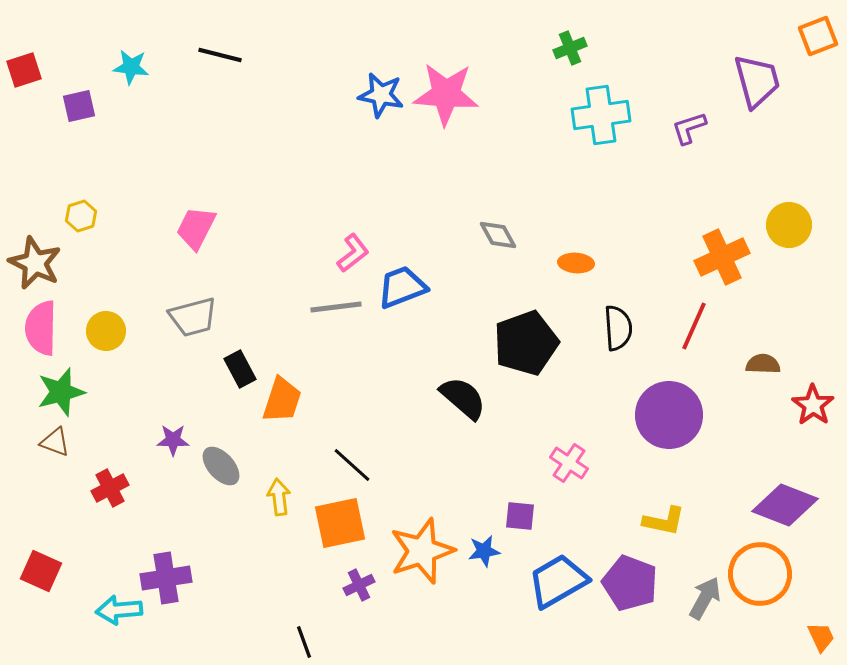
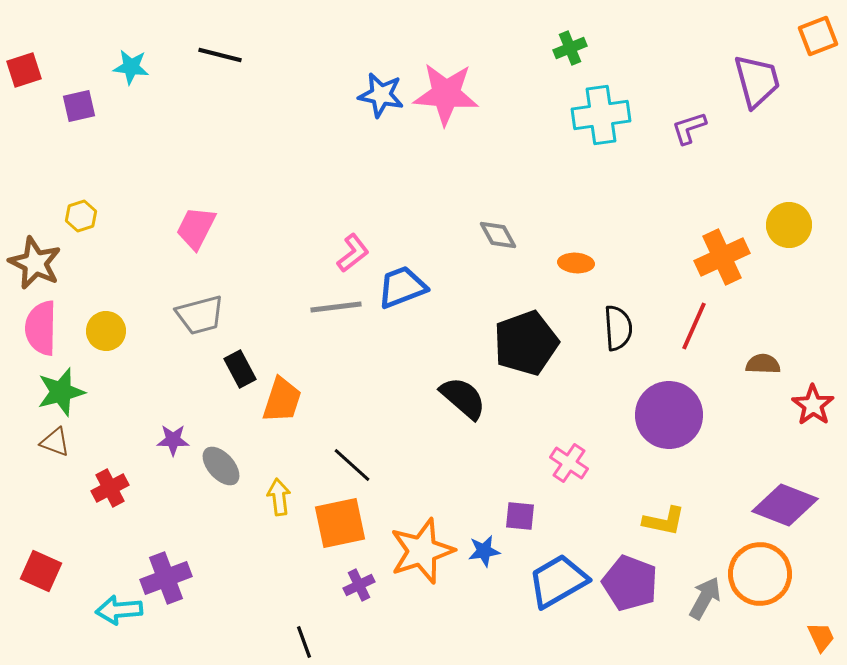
gray trapezoid at (193, 317): moved 7 px right, 2 px up
purple cross at (166, 578): rotated 12 degrees counterclockwise
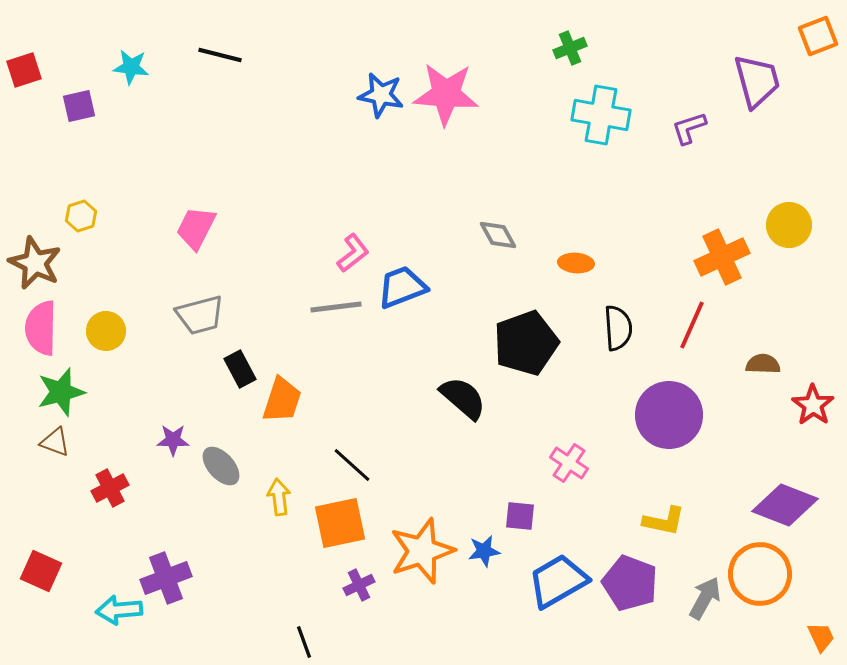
cyan cross at (601, 115): rotated 18 degrees clockwise
red line at (694, 326): moved 2 px left, 1 px up
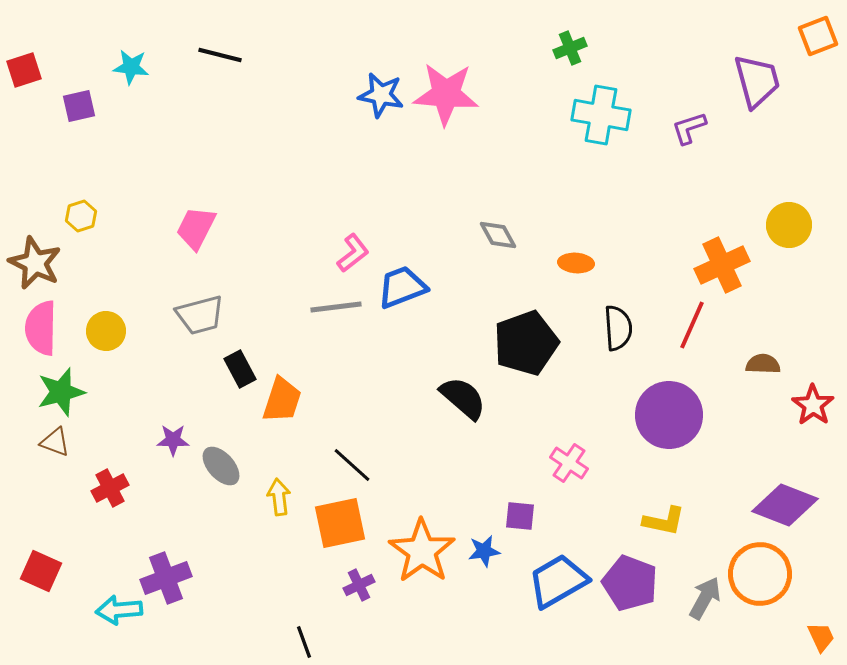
orange cross at (722, 257): moved 8 px down
orange star at (422, 551): rotated 18 degrees counterclockwise
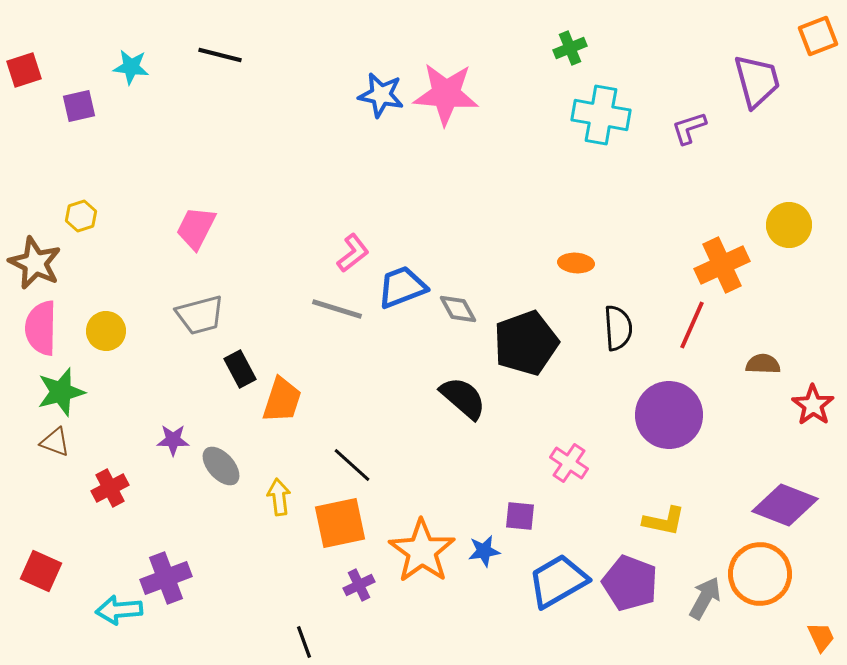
gray diamond at (498, 235): moved 40 px left, 74 px down
gray line at (336, 307): moved 1 px right, 2 px down; rotated 24 degrees clockwise
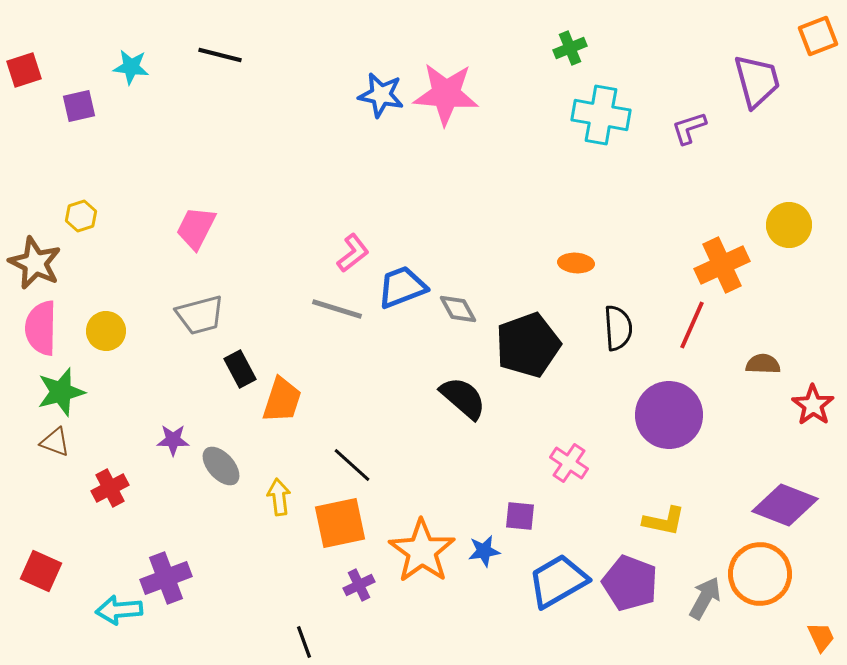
black pentagon at (526, 343): moved 2 px right, 2 px down
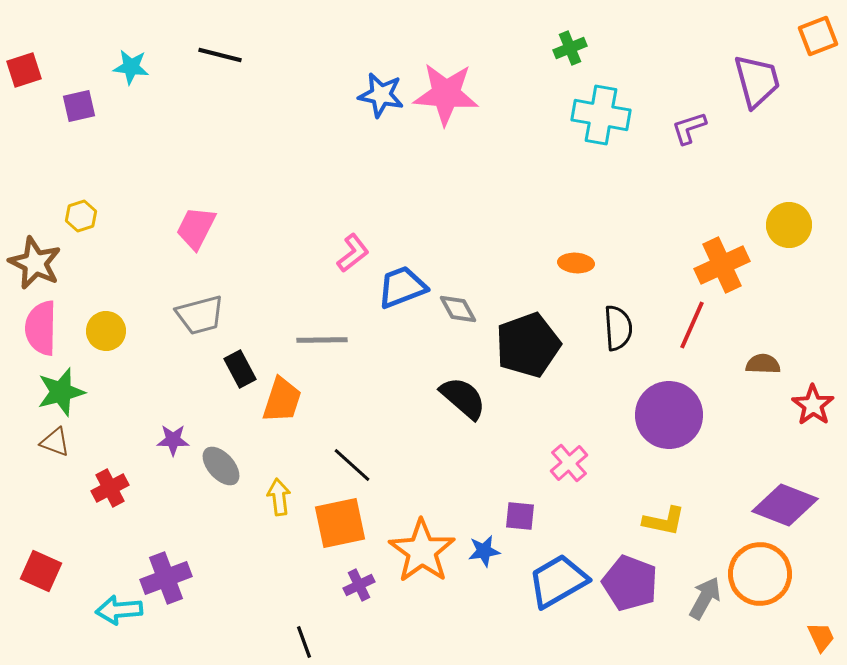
gray line at (337, 309): moved 15 px left, 31 px down; rotated 18 degrees counterclockwise
pink cross at (569, 463): rotated 15 degrees clockwise
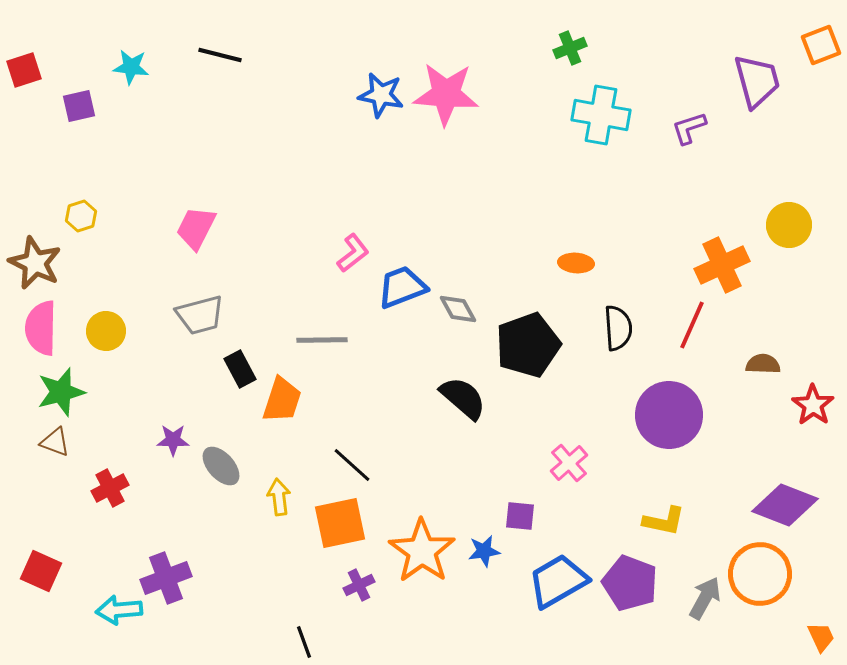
orange square at (818, 36): moved 3 px right, 9 px down
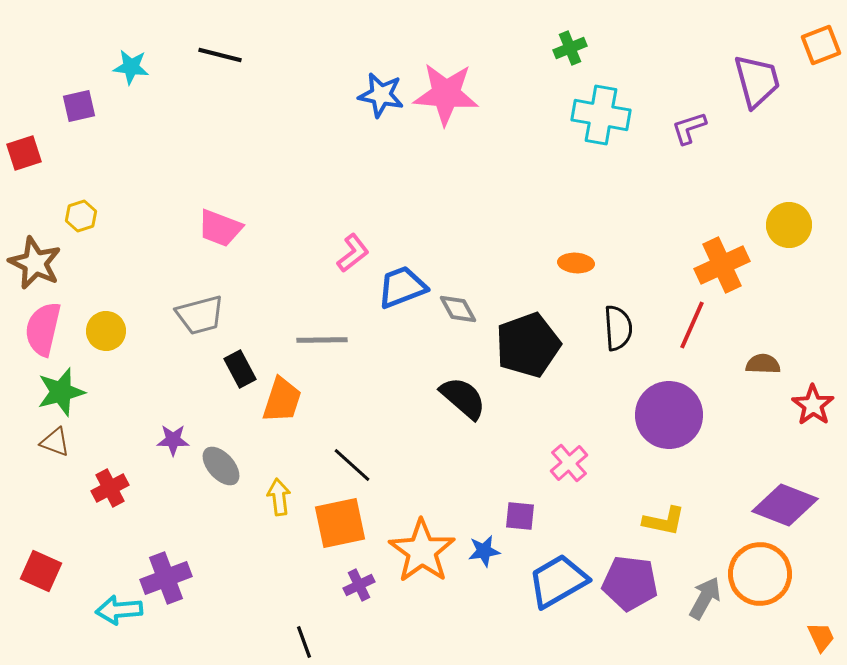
red square at (24, 70): moved 83 px down
pink trapezoid at (196, 228): moved 24 px right; rotated 96 degrees counterclockwise
pink semicircle at (41, 328): moved 2 px right, 1 px down; rotated 12 degrees clockwise
purple pentagon at (630, 583): rotated 14 degrees counterclockwise
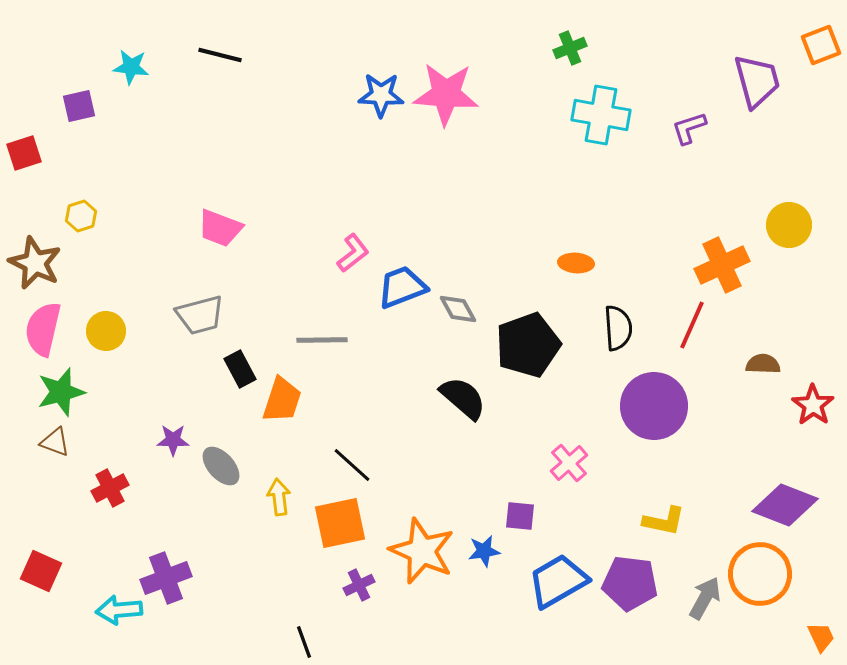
blue star at (381, 95): rotated 9 degrees counterclockwise
purple circle at (669, 415): moved 15 px left, 9 px up
orange star at (422, 551): rotated 12 degrees counterclockwise
